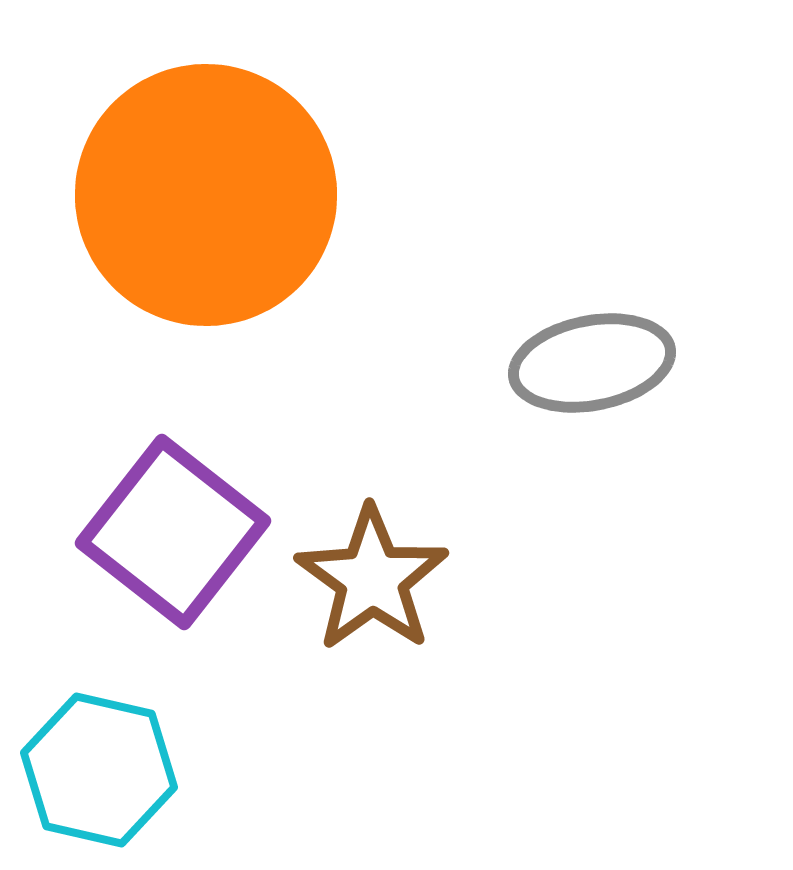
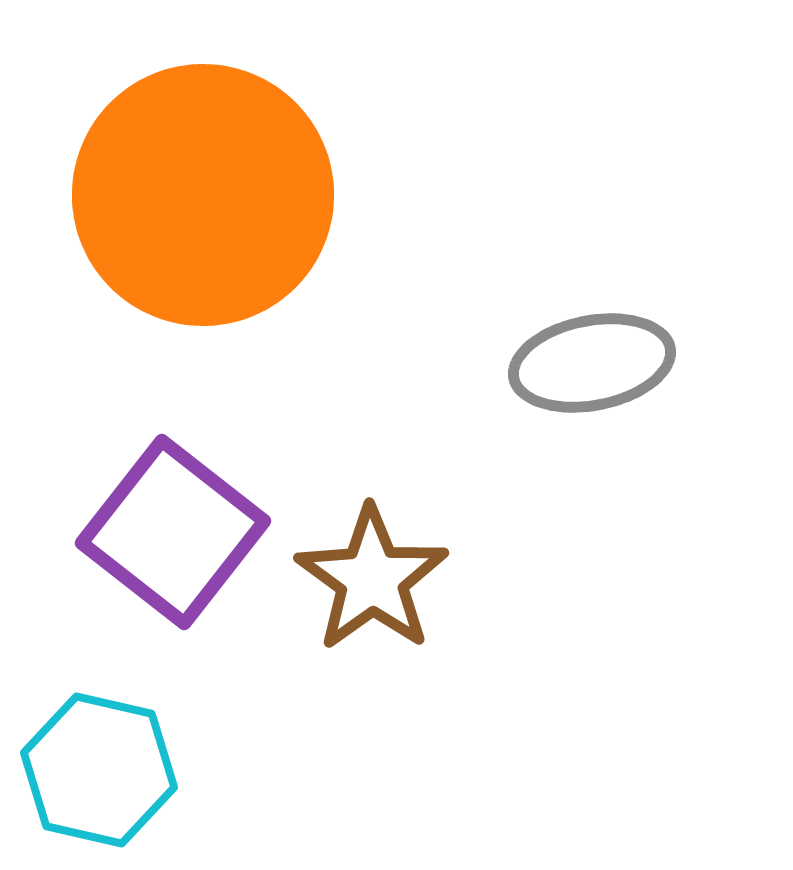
orange circle: moved 3 px left
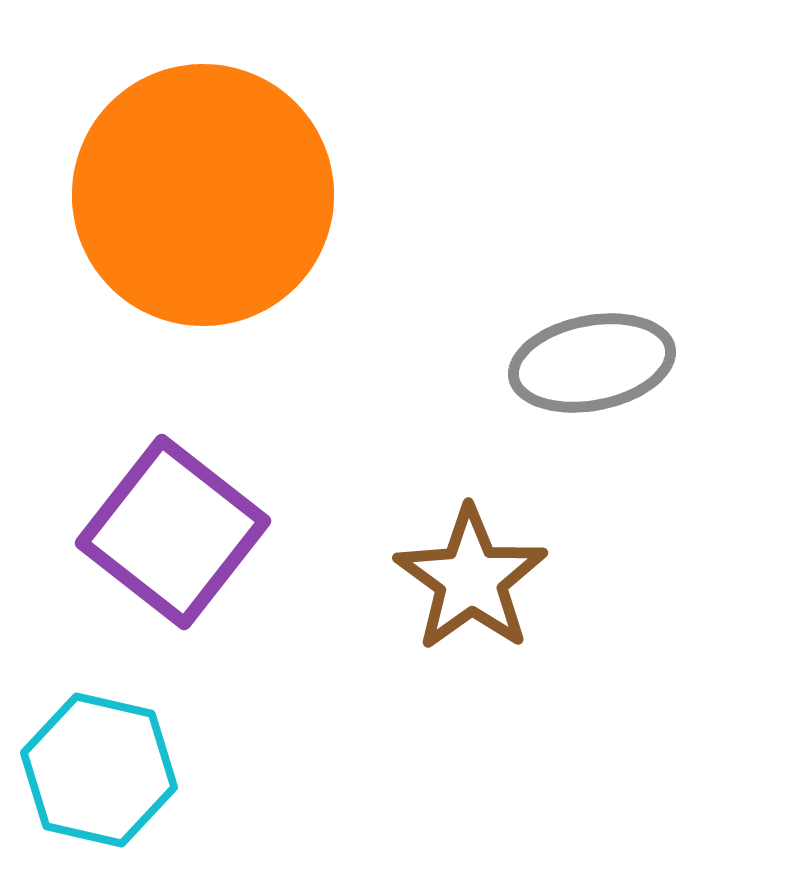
brown star: moved 99 px right
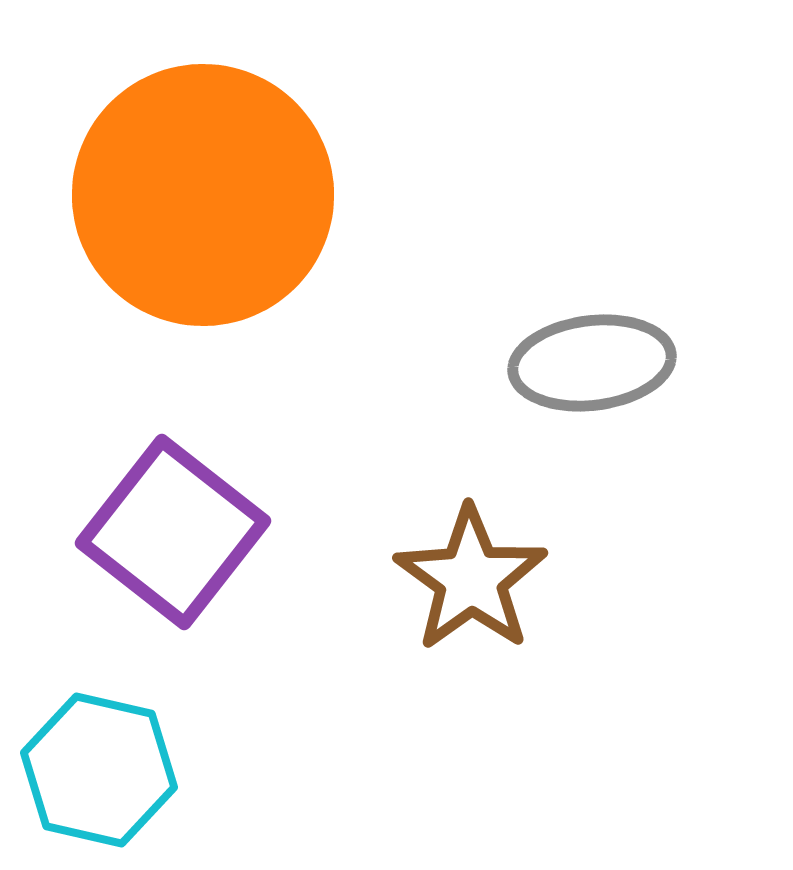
gray ellipse: rotated 4 degrees clockwise
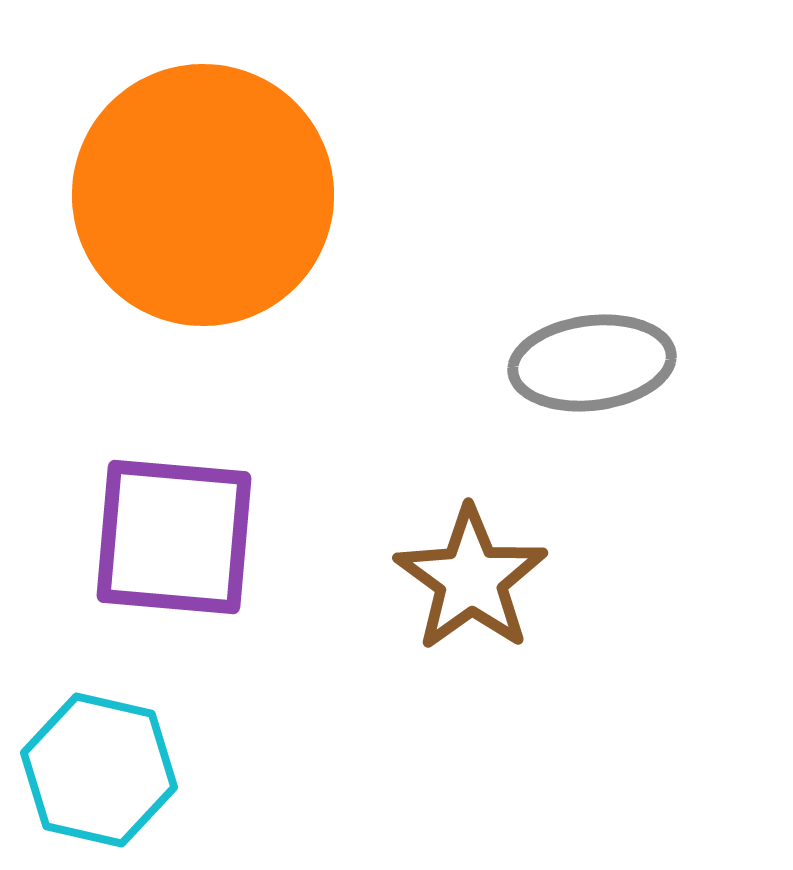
purple square: moved 1 px right, 5 px down; rotated 33 degrees counterclockwise
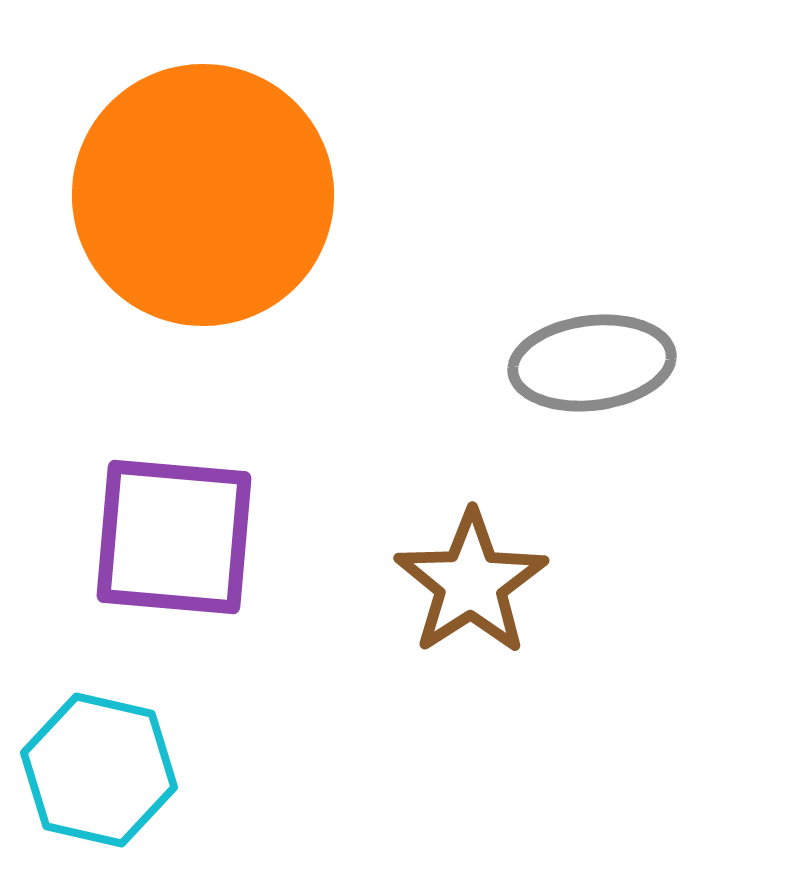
brown star: moved 4 px down; rotated 3 degrees clockwise
